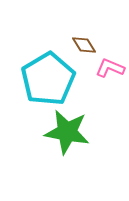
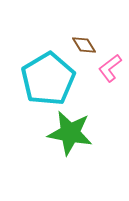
pink L-shape: rotated 60 degrees counterclockwise
green star: moved 3 px right, 1 px down
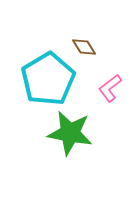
brown diamond: moved 2 px down
pink L-shape: moved 20 px down
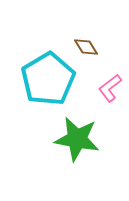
brown diamond: moved 2 px right
green star: moved 7 px right, 6 px down
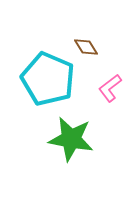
cyan pentagon: rotated 18 degrees counterclockwise
green star: moved 6 px left
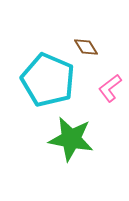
cyan pentagon: moved 1 px down
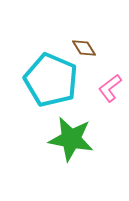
brown diamond: moved 2 px left, 1 px down
cyan pentagon: moved 3 px right
